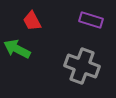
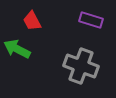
gray cross: moved 1 px left
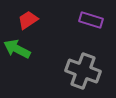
red trapezoid: moved 4 px left, 1 px up; rotated 85 degrees clockwise
gray cross: moved 2 px right, 5 px down
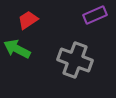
purple rectangle: moved 4 px right, 5 px up; rotated 40 degrees counterclockwise
gray cross: moved 8 px left, 11 px up
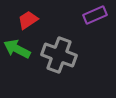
gray cross: moved 16 px left, 5 px up
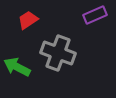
green arrow: moved 18 px down
gray cross: moved 1 px left, 2 px up
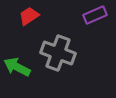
red trapezoid: moved 1 px right, 4 px up
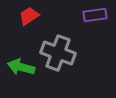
purple rectangle: rotated 15 degrees clockwise
green arrow: moved 4 px right; rotated 12 degrees counterclockwise
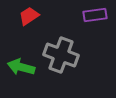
gray cross: moved 3 px right, 2 px down
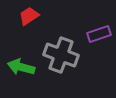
purple rectangle: moved 4 px right, 19 px down; rotated 10 degrees counterclockwise
